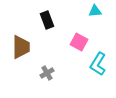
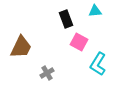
black rectangle: moved 19 px right, 1 px up
brown trapezoid: rotated 25 degrees clockwise
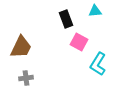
gray cross: moved 21 px left, 5 px down; rotated 24 degrees clockwise
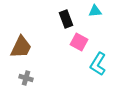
gray cross: rotated 24 degrees clockwise
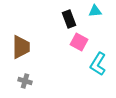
black rectangle: moved 3 px right
brown trapezoid: rotated 25 degrees counterclockwise
gray cross: moved 1 px left, 3 px down
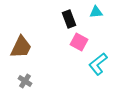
cyan triangle: moved 1 px right, 1 px down
brown trapezoid: rotated 25 degrees clockwise
cyan L-shape: rotated 20 degrees clockwise
gray cross: rotated 16 degrees clockwise
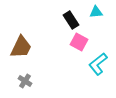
black rectangle: moved 2 px right, 1 px down; rotated 12 degrees counterclockwise
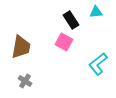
pink square: moved 15 px left
brown trapezoid: rotated 15 degrees counterclockwise
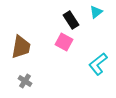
cyan triangle: rotated 32 degrees counterclockwise
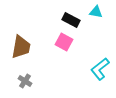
cyan triangle: rotated 48 degrees clockwise
black rectangle: rotated 30 degrees counterclockwise
cyan L-shape: moved 2 px right, 5 px down
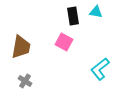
black rectangle: moved 2 px right, 4 px up; rotated 54 degrees clockwise
